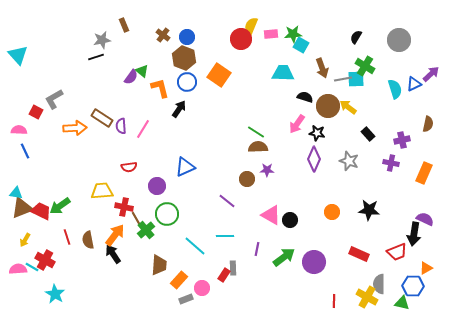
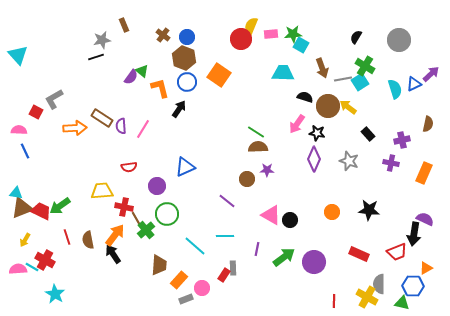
cyan square at (356, 79): moved 4 px right, 3 px down; rotated 30 degrees counterclockwise
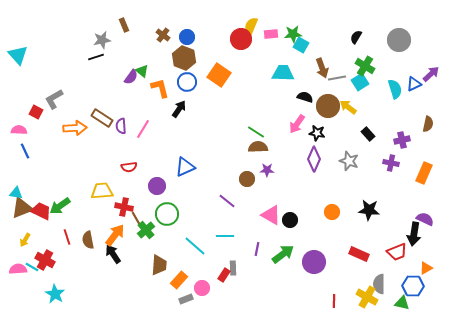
gray line at (343, 79): moved 6 px left, 1 px up
green arrow at (284, 257): moved 1 px left, 3 px up
